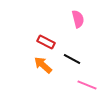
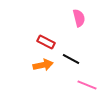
pink semicircle: moved 1 px right, 1 px up
black line: moved 1 px left
orange arrow: rotated 126 degrees clockwise
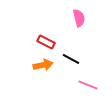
pink line: moved 1 px right
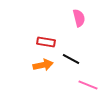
red rectangle: rotated 18 degrees counterclockwise
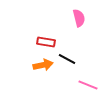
black line: moved 4 px left
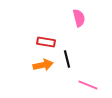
black line: rotated 48 degrees clockwise
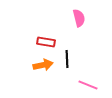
black line: rotated 12 degrees clockwise
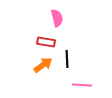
pink semicircle: moved 22 px left
orange arrow: rotated 24 degrees counterclockwise
pink line: moved 6 px left; rotated 18 degrees counterclockwise
